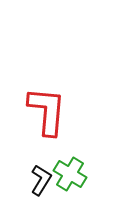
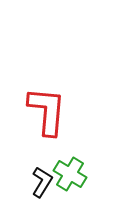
black L-shape: moved 1 px right, 2 px down
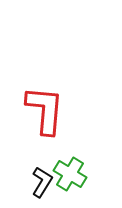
red L-shape: moved 2 px left, 1 px up
